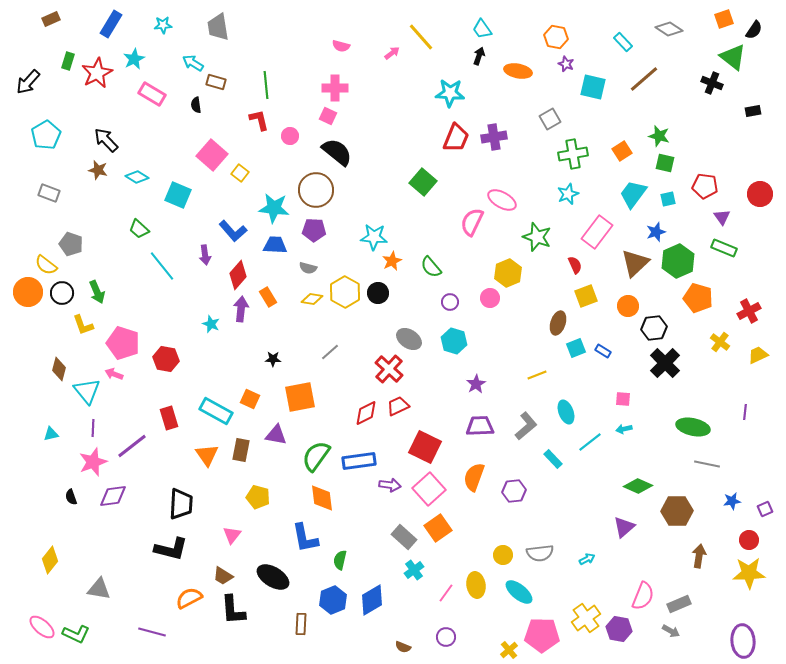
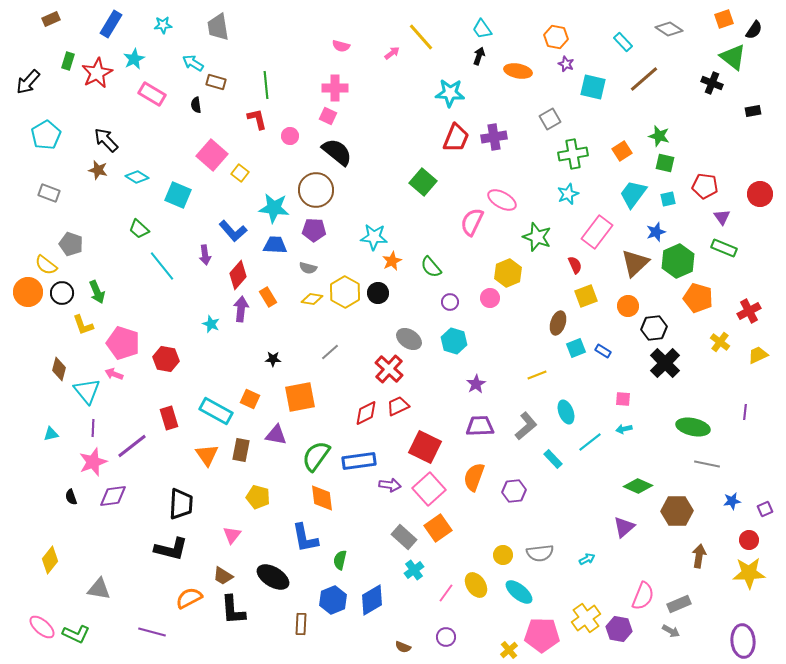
red L-shape at (259, 120): moved 2 px left, 1 px up
yellow ellipse at (476, 585): rotated 25 degrees counterclockwise
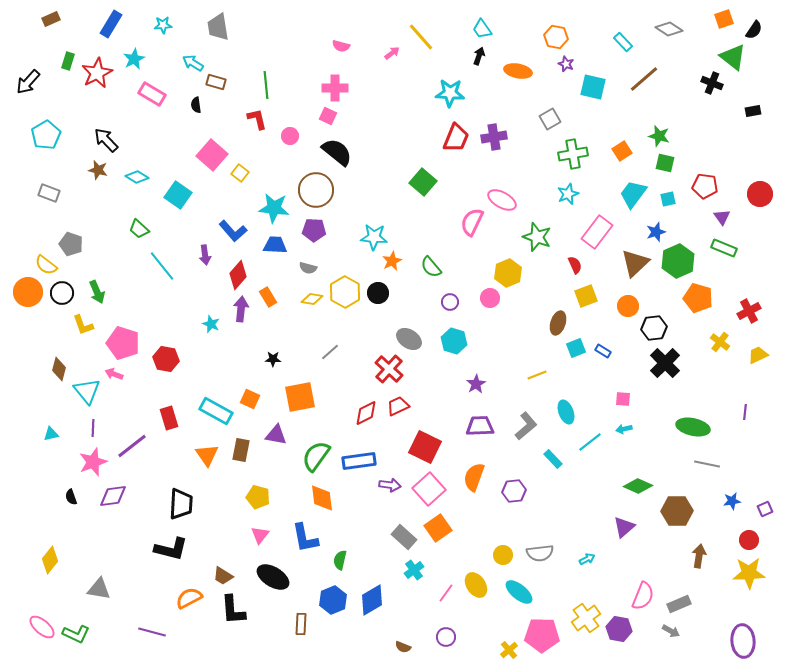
cyan square at (178, 195): rotated 12 degrees clockwise
pink triangle at (232, 535): moved 28 px right
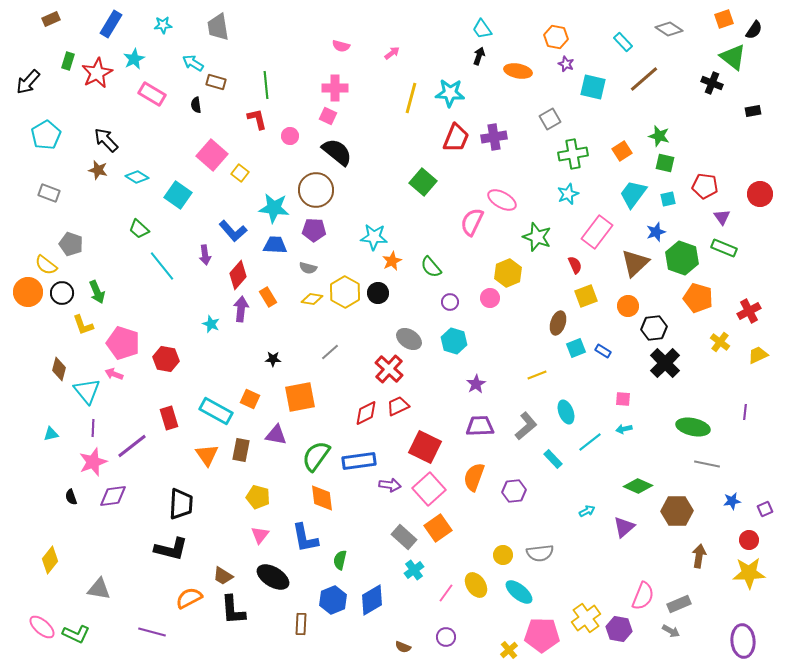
yellow line at (421, 37): moved 10 px left, 61 px down; rotated 56 degrees clockwise
green hexagon at (678, 261): moved 4 px right, 3 px up; rotated 16 degrees counterclockwise
cyan arrow at (587, 559): moved 48 px up
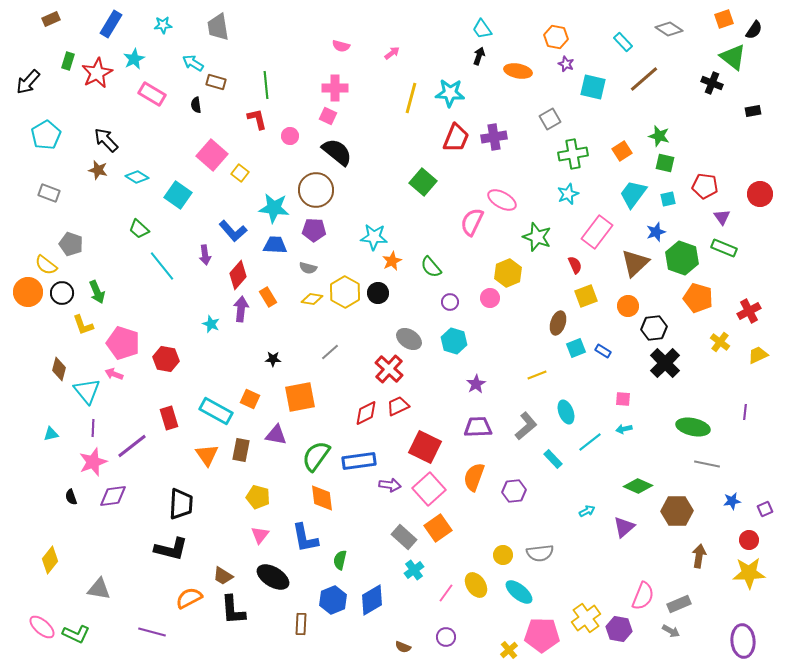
purple trapezoid at (480, 426): moved 2 px left, 1 px down
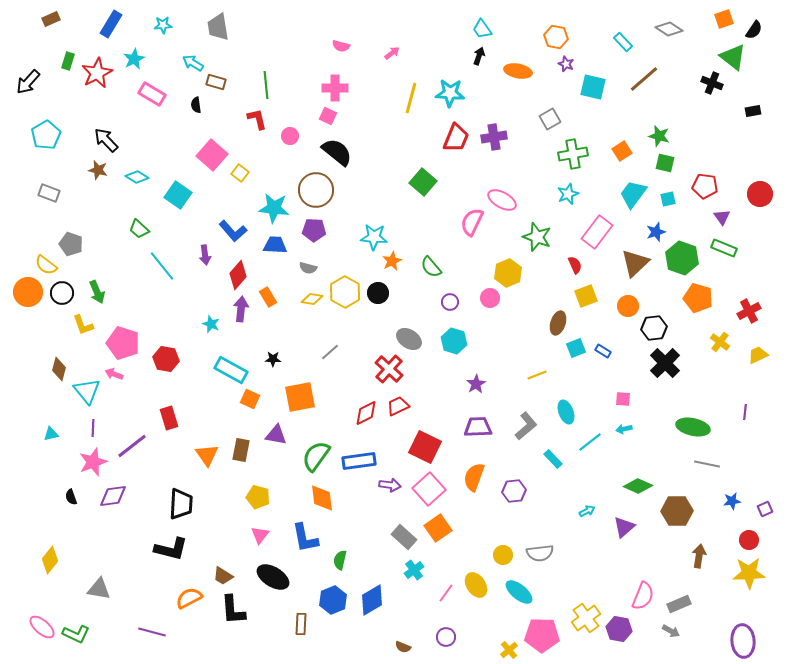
cyan rectangle at (216, 411): moved 15 px right, 41 px up
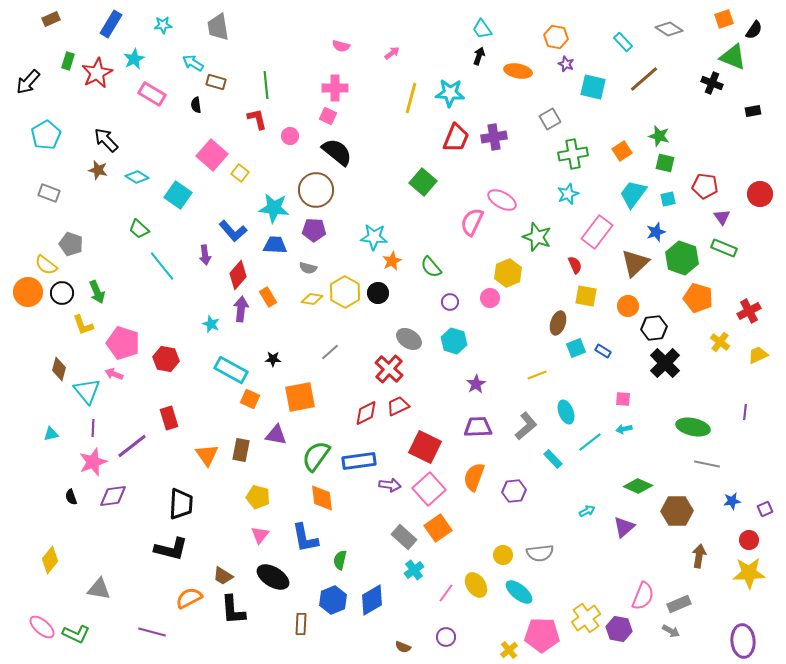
green triangle at (733, 57): rotated 16 degrees counterclockwise
yellow square at (586, 296): rotated 30 degrees clockwise
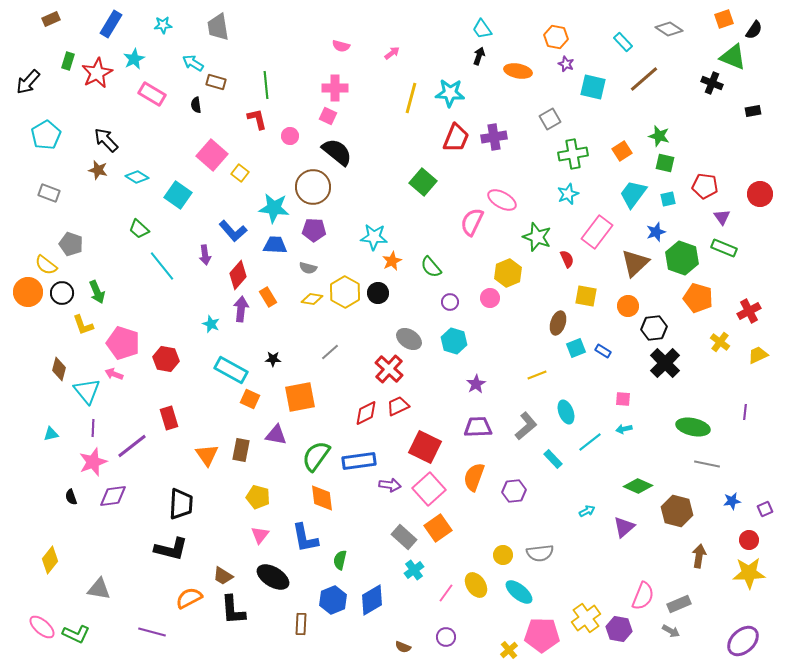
brown circle at (316, 190): moved 3 px left, 3 px up
red semicircle at (575, 265): moved 8 px left, 6 px up
brown hexagon at (677, 511): rotated 16 degrees clockwise
purple ellipse at (743, 641): rotated 52 degrees clockwise
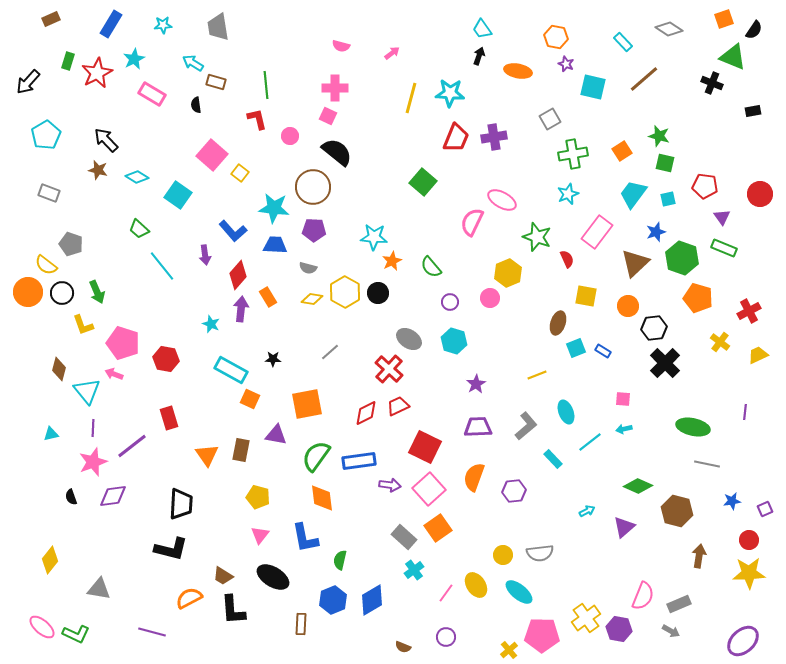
orange square at (300, 397): moved 7 px right, 7 px down
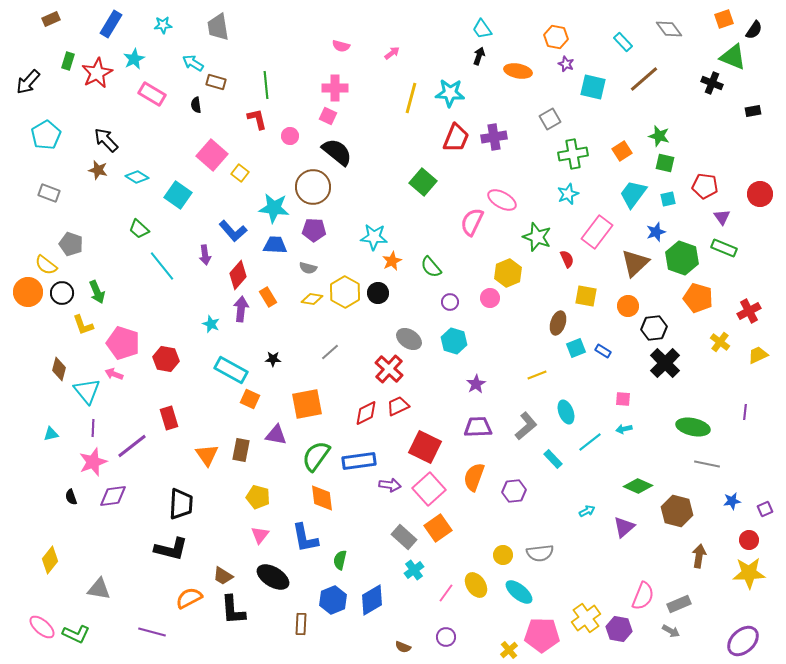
gray diamond at (669, 29): rotated 20 degrees clockwise
